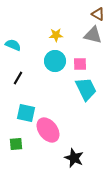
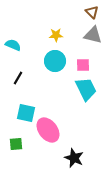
brown triangle: moved 6 px left, 2 px up; rotated 16 degrees clockwise
pink square: moved 3 px right, 1 px down
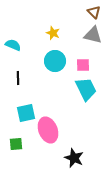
brown triangle: moved 2 px right
yellow star: moved 3 px left, 2 px up; rotated 24 degrees clockwise
black line: rotated 32 degrees counterclockwise
cyan square: rotated 24 degrees counterclockwise
pink ellipse: rotated 15 degrees clockwise
